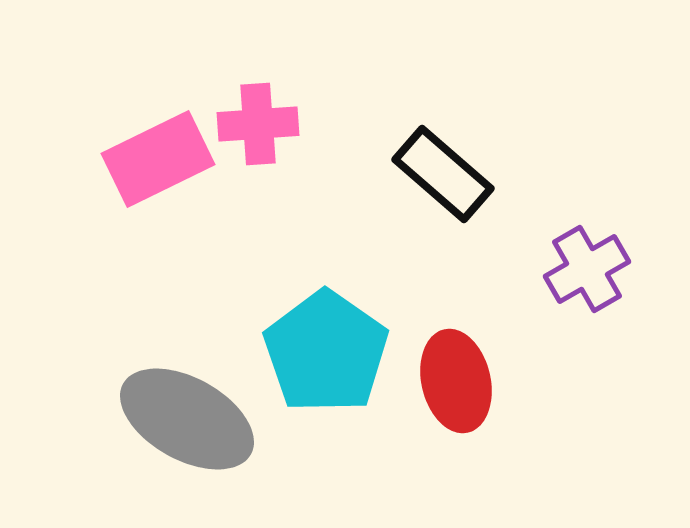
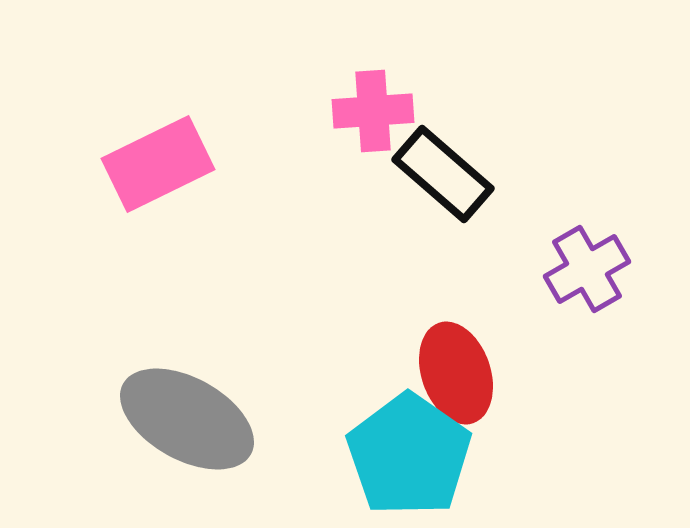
pink cross: moved 115 px right, 13 px up
pink rectangle: moved 5 px down
cyan pentagon: moved 83 px right, 103 px down
red ellipse: moved 8 px up; rotated 6 degrees counterclockwise
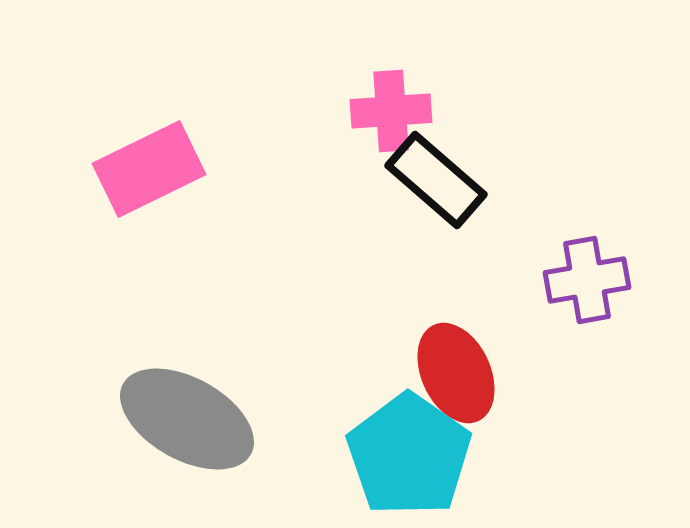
pink cross: moved 18 px right
pink rectangle: moved 9 px left, 5 px down
black rectangle: moved 7 px left, 6 px down
purple cross: moved 11 px down; rotated 20 degrees clockwise
red ellipse: rotated 6 degrees counterclockwise
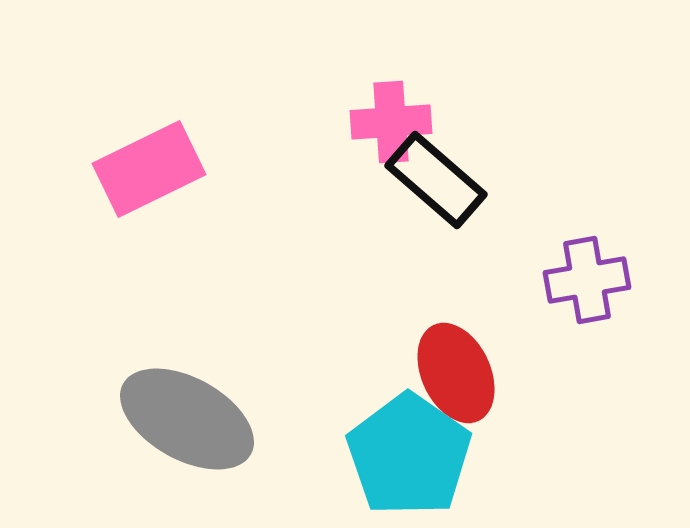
pink cross: moved 11 px down
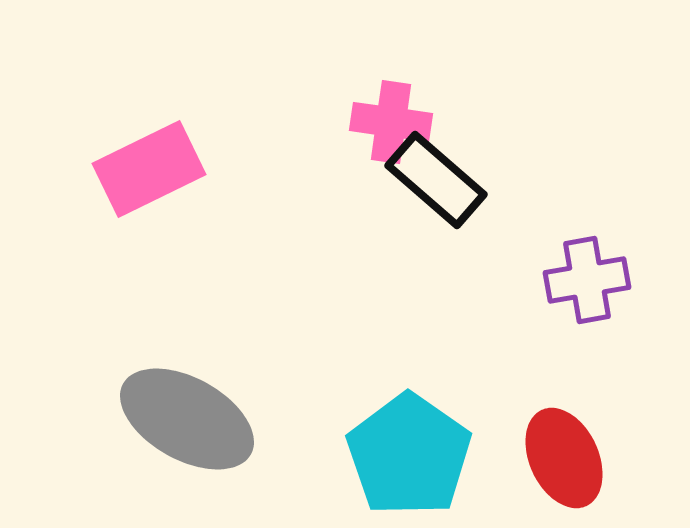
pink cross: rotated 12 degrees clockwise
red ellipse: moved 108 px right, 85 px down
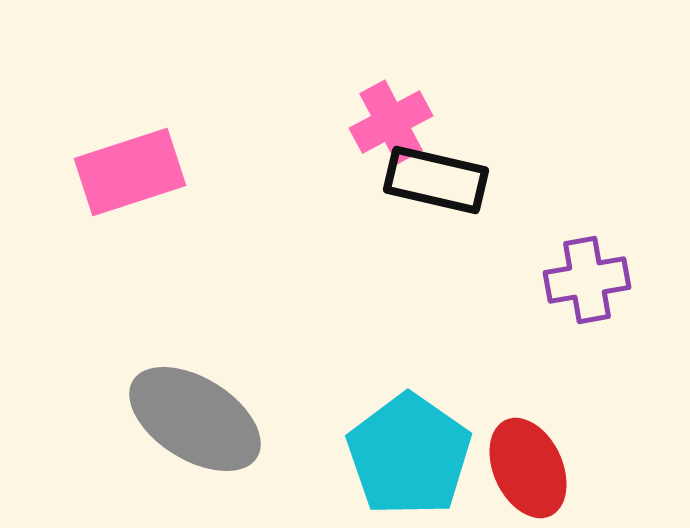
pink cross: rotated 36 degrees counterclockwise
pink rectangle: moved 19 px left, 3 px down; rotated 8 degrees clockwise
black rectangle: rotated 28 degrees counterclockwise
gray ellipse: moved 8 px right; rotated 3 degrees clockwise
red ellipse: moved 36 px left, 10 px down
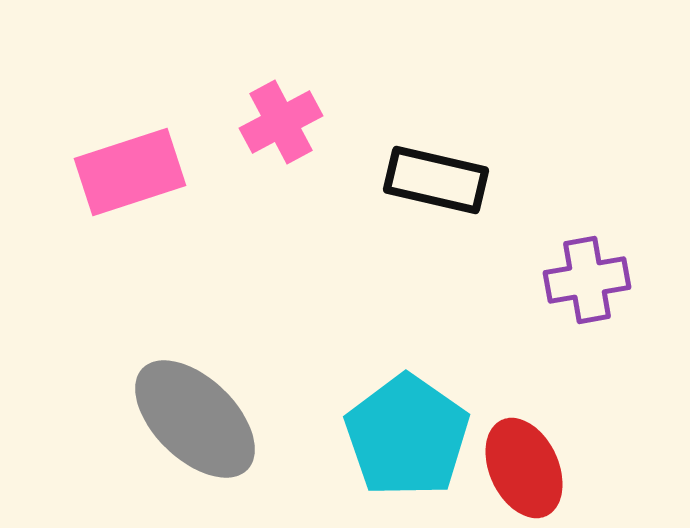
pink cross: moved 110 px left
gray ellipse: rotated 12 degrees clockwise
cyan pentagon: moved 2 px left, 19 px up
red ellipse: moved 4 px left
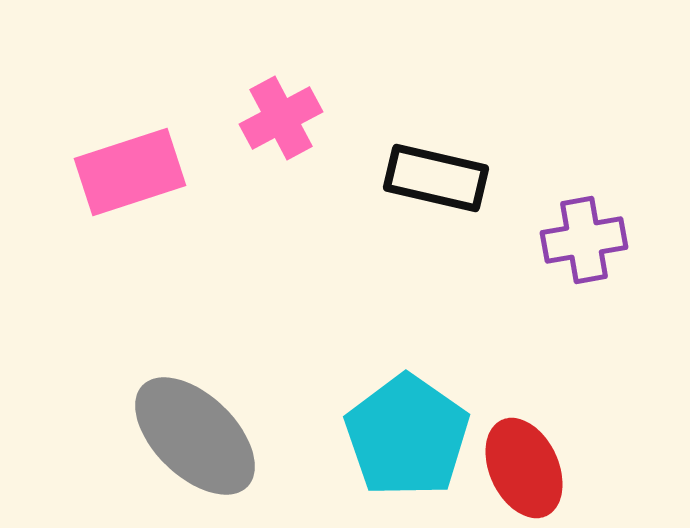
pink cross: moved 4 px up
black rectangle: moved 2 px up
purple cross: moved 3 px left, 40 px up
gray ellipse: moved 17 px down
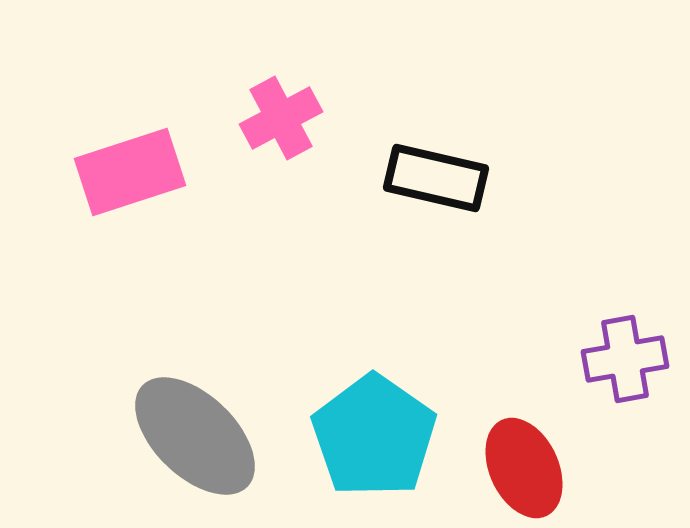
purple cross: moved 41 px right, 119 px down
cyan pentagon: moved 33 px left
